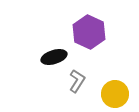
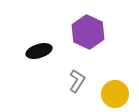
purple hexagon: moved 1 px left
black ellipse: moved 15 px left, 6 px up
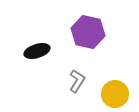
purple hexagon: rotated 12 degrees counterclockwise
black ellipse: moved 2 px left
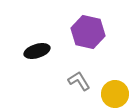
gray L-shape: moved 2 px right; rotated 65 degrees counterclockwise
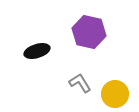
purple hexagon: moved 1 px right
gray L-shape: moved 1 px right, 2 px down
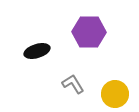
purple hexagon: rotated 12 degrees counterclockwise
gray L-shape: moved 7 px left, 1 px down
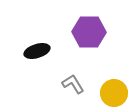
yellow circle: moved 1 px left, 1 px up
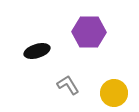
gray L-shape: moved 5 px left, 1 px down
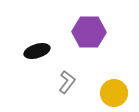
gray L-shape: moved 1 px left, 3 px up; rotated 70 degrees clockwise
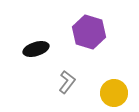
purple hexagon: rotated 16 degrees clockwise
black ellipse: moved 1 px left, 2 px up
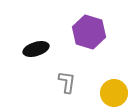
gray L-shape: rotated 30 degrees counterclockwise
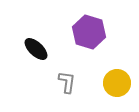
black ellipse: rotated 60 degrees clockwise
yellow circle: moved 3 px right, 10 px up
